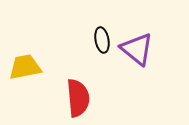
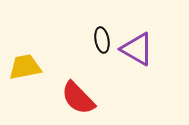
purple triangle: rotated 9 degrees counterclockwise
red semicircle: rotated 141 degrees clockwise
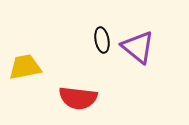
purple triangle: moved 1 px right, 2 px up; rotated 9 degrees clockwise
red semicircle: rotated 39 degrees counterclockwise
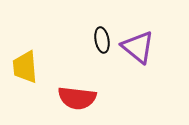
yellow trapezoid: rotated 84 degrees counterclockwise
red semicircle: moved 1 px left
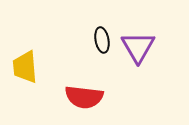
purple triangle: rotated 21 degrees clockwise
red semicircle: moved 7 px right, 1 px up
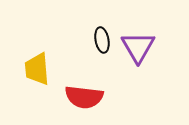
yellow trapezoid: moved 12 px right, 2 px down
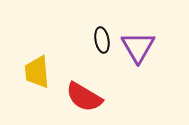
yellow trapezoid: moved 3 px down
red semicircle: rotated 24 degrees clockwise
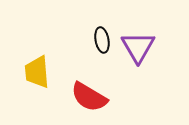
red semicircle: moved 5 px right
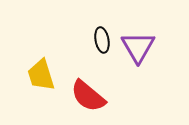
yellow trapezoid: moved 4 px right, 3 px down; rotated 12 degrees counterclockwise
red semicircle: moved 1 px left, 1 px up; rotated 9 degrees clockwise
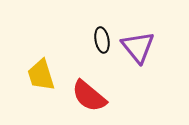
purple triangle: rotated 9 degrees counterclockwise
red semicircle: moved 1 px right
